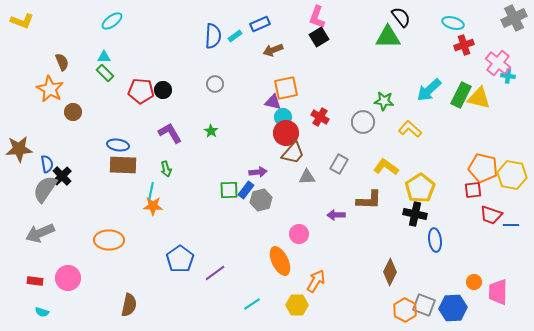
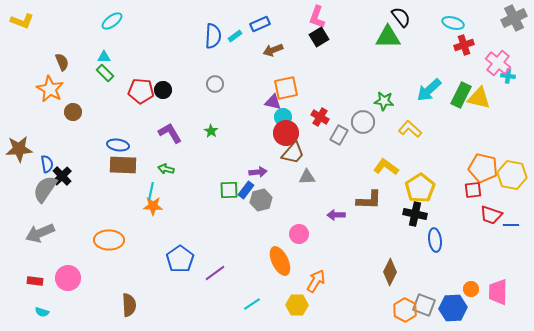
gray rectangle at (339, 164): moved 29 px up
green arrow at (166, 169): rotated 119 degrees clockwise
orange circle at (474, 282): moved 3 px left, 7 px down
brown semicircle at (129, 305): rotated 15 degrees counterclockwise
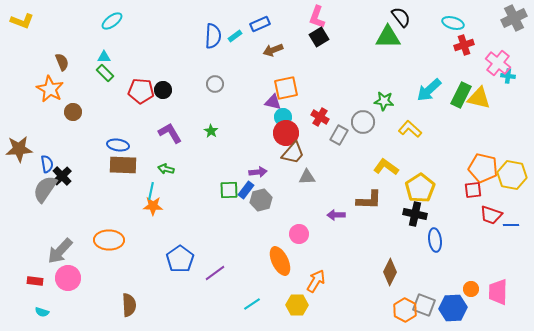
gray arrow at (40, 233): moved 20 px right, 18 px down; rotated 24 degrees counterclockwise
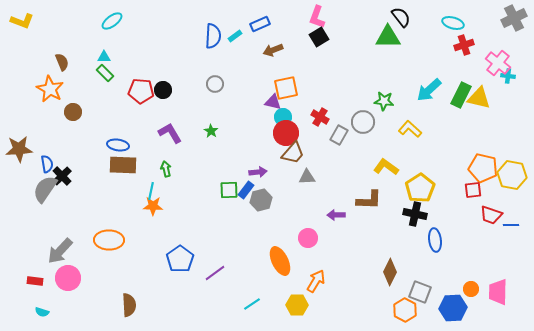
green arrow at (166, 169): rotated 63 degrees clockwise
pink circle at (299, 234): moved 9 px right, 4 px down
gray square at (424, 305): moved 4 px left, 13 px up
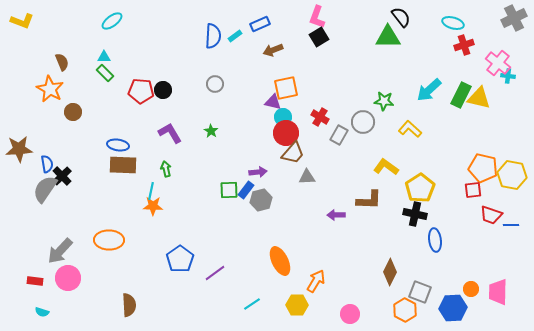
pink circle at (308, 238): moved 42 px right, 76 px down
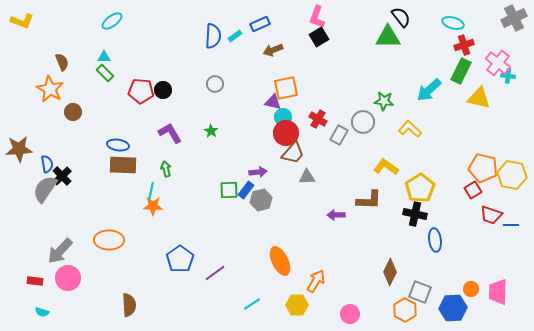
green rectangle at (461, 95): moved 24 px up
red cross at (320, 117): moved 2 px left, 2 px down
red square at (473, 190): rotated 24 degrees counterclockwise
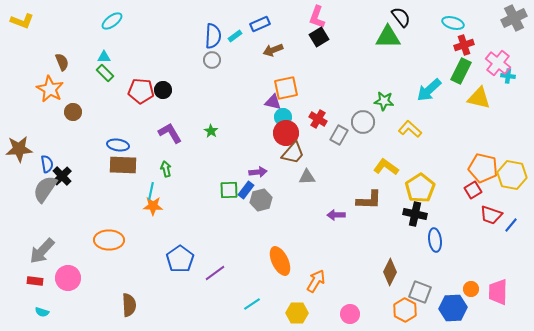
gray circle at (215, 84): moved 3 px left, 24 px up
blue line at (511, 225): rotated 49 degrees counterclockwise
gray arrow at (60, 251): moved 18 px left
yellow hexagon at (297, 305): moved 8 px down
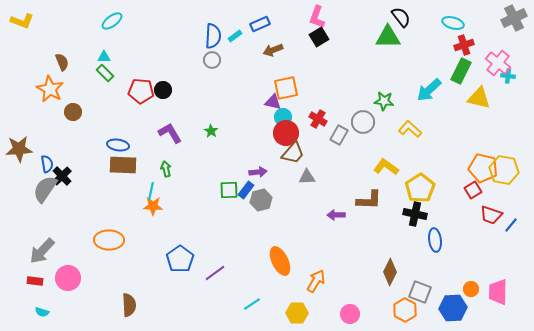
yellow hexagon at (512, 175): moved 8 px left, 5 px up
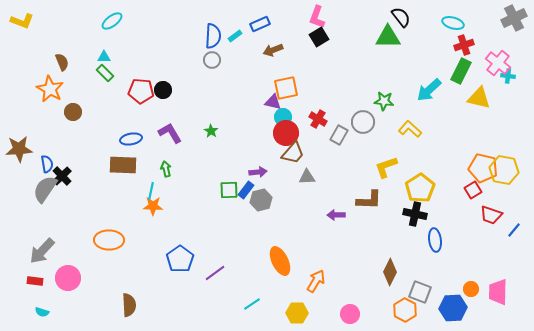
blue ellipse at (118, 145): moved 13 px right, 6 px up; rotated 20 degrees counterclockwise
yellow L-shape at (386, 167): rotated 55 degrees counterclockwise
blue line at (511, 225): moved 3 px right, 5 px down
